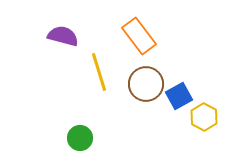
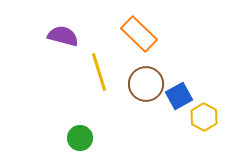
orange rectangle: moved 2 px up; rotated 9 degrees counterclockwise
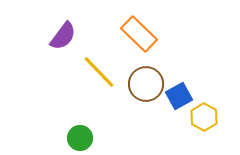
purple semicircle: rotated 112 degrees clockwise
yellow line: rotated 27 degrees counterclockwise
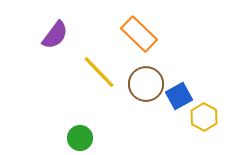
purple semicircle: moved 8 px left, 1 px up
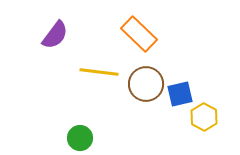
yellow line: rotated 39 degrees counterclockwise
blue square: moved 1 px right, 2 px up; rotated 16 degrees clockwise
